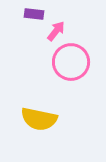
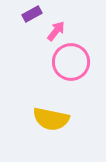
purple rectangle: moved 2 px left; rotated 36 degrees counterclockwise
yellow semicircle: moved 12 px right
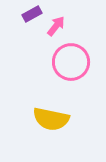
pink arrow: moved 5 px up
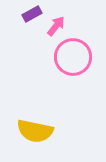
pink circle: moved 2 px right, 5 px up
yellow semicircle: moved 16 px left, 12 px down
